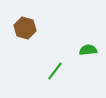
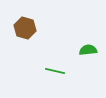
green line: rotated 66 degrees clockwise
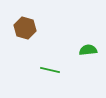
green line: moved 5 px left, 1 px up
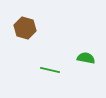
green semicircle: moved 2 px left, 8 px down; rotated 18 degrees clockwise
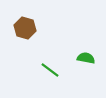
green line: rotated 24 degrees clockwise
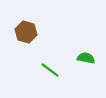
brown hexagon: moved 1 px right, 4 px down
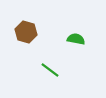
green semicircle: moved 10 px left, 19 px up
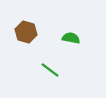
green semicircle: moved 5 px left, 1 px up
